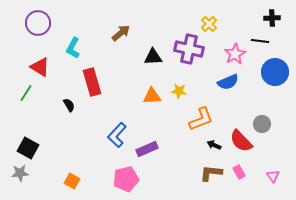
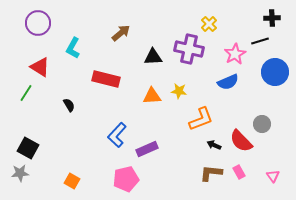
black line: rotated 24 degrees counterclockwise
red rectangle: moved 14 px right, 3 px up; rotated 60 degrees counterclockwise
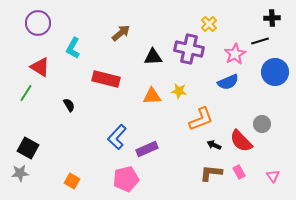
blue L-shape: moved 2 px down
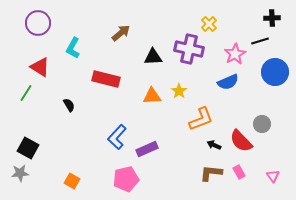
yellow star: rotated 28 degrees clockwise
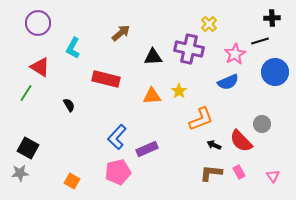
pink pentagon: moved 8 px left, 7 px up
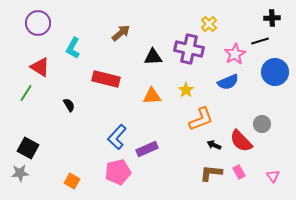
yellow star: moved 7 px right, 1 px up
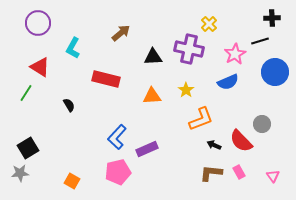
black square: rotated 30 degrees clockwise
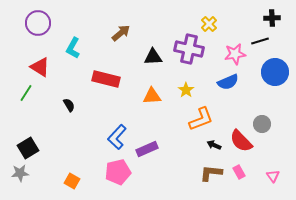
pink star: rotated 20 degrees clockwise
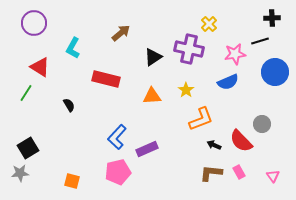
purple circle: moved 4 px left
black triangle: rotated 30 degrees counterclockwise
orange square: rotated 14 degrees counterclockwise
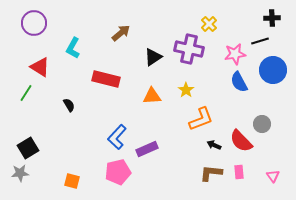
blue circle: moved 2 px left, 2 px up
blue semicircle: moved 11 px right; rotated 85 degrees clockwise
pink rectangle: rotated 24 degrees clockwise
